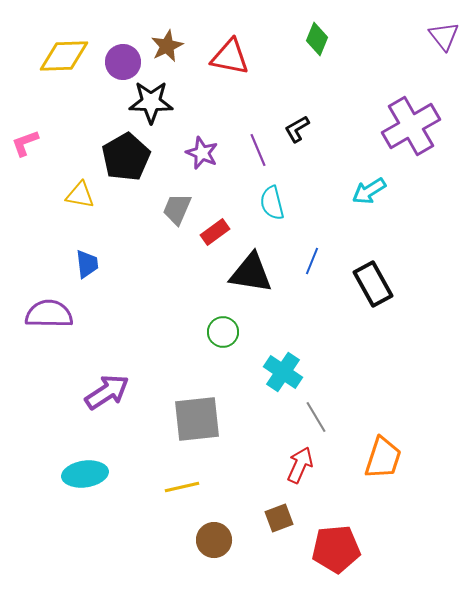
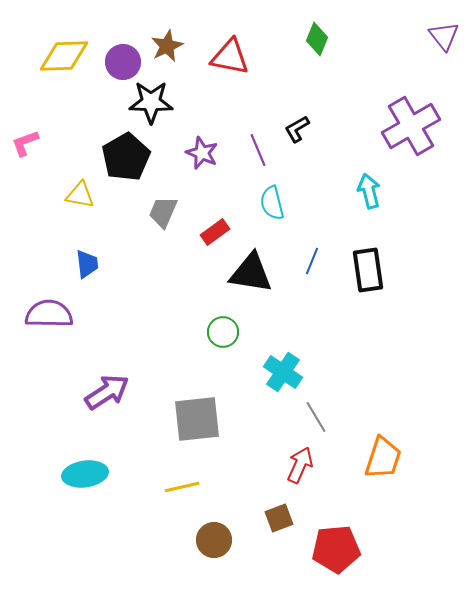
cyan arrow: rotated 108 degrees clockwise
gray trapezoid: moved 14 px left, 3 px down
black rectangle: moved 5 px left, 14 px up; rotated 21 degrees clockwise
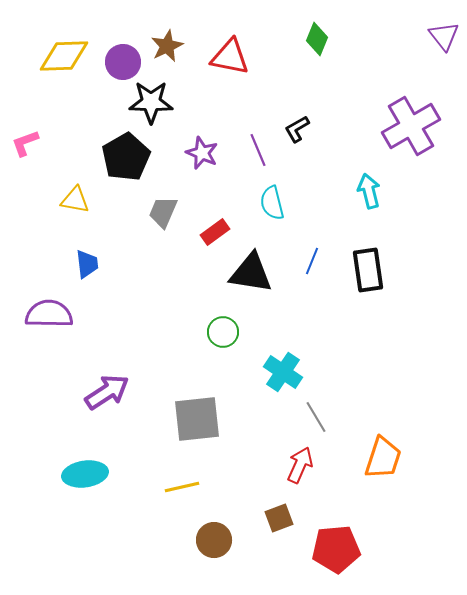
yellow triangle: moved 5 px left, 5 px down
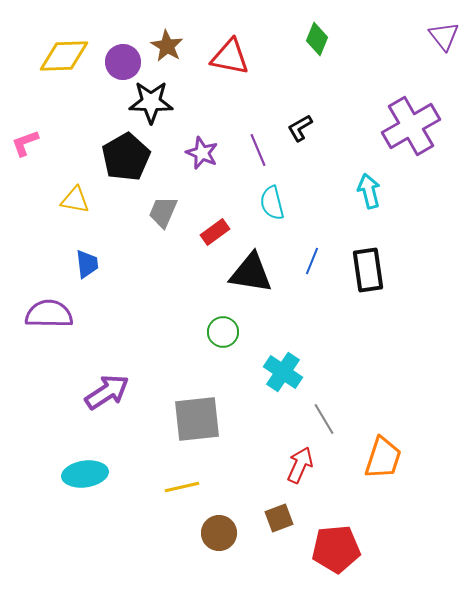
brown star: rotated 16 degrees counterclockwise
black L-shape: moved 3 px right, 1 px up
gray line: moved 8 px right, 2 px down
brown circle: moved 5 px right, 7 px up
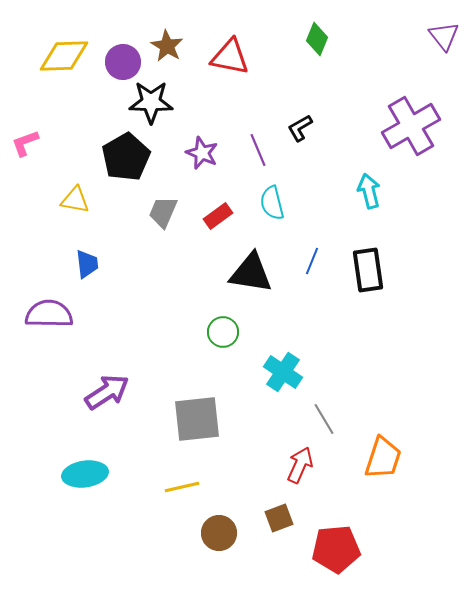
red rectangle: moved 3 px right, 16 px up
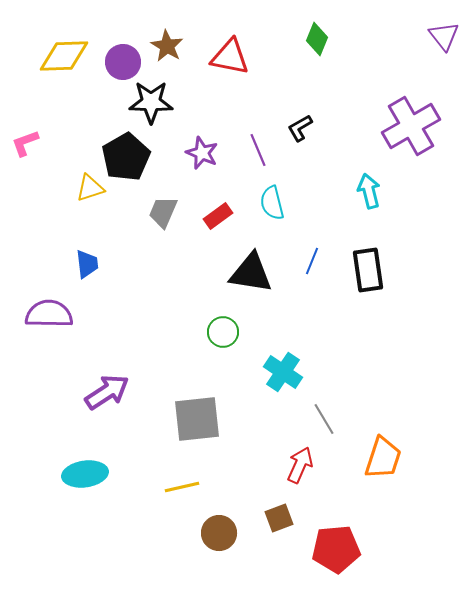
yellow triangle: moved 15 px right, 12 px up; rotated 28 degrees counterclockwise
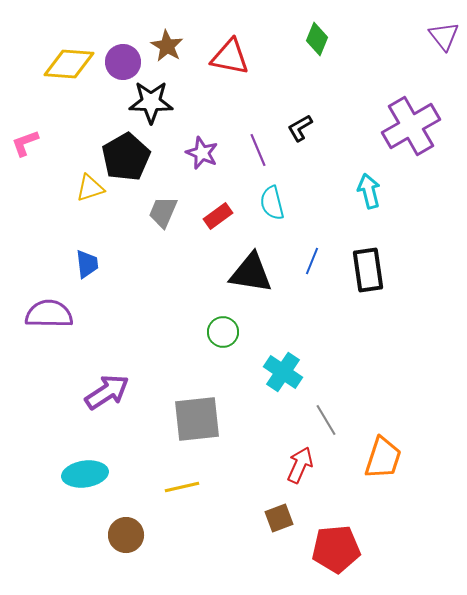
yellow diamond: moved 5 px right, 8 px down; rotated 6 degrees clockwise
gray line: moved 2 px right, 1 px down
brown circle: moved 93 px left, 2 px down
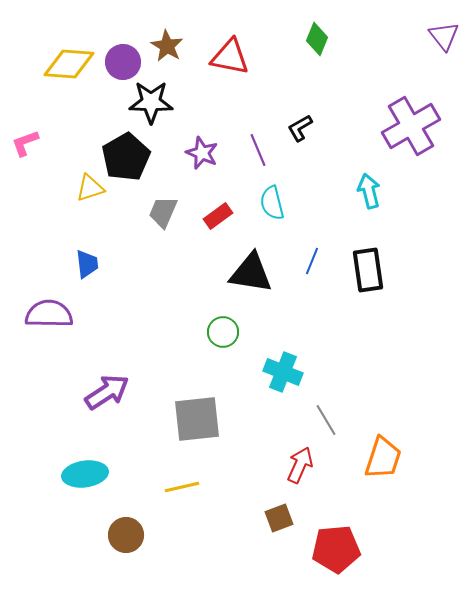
cyan cross: rotated 12 degrees counterclockwise
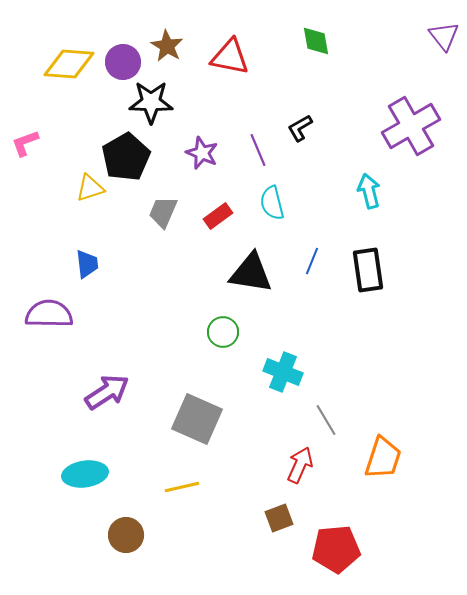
green diamond: moved 1 px left, 2 px down; rotated 32 degrees counterclockwise
gray square: rotated 30 degrees clockwise
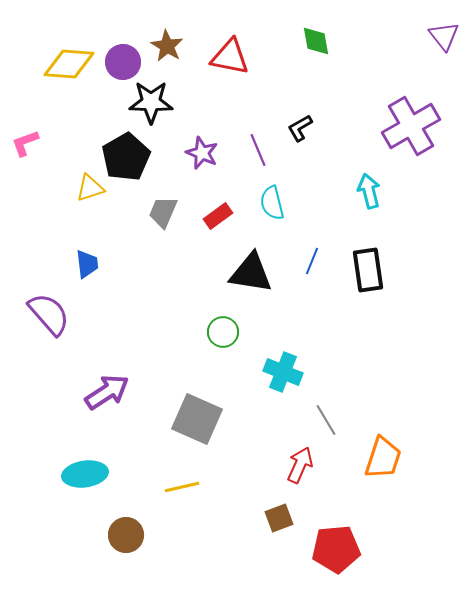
purple semicircle: rotated 48 degrees clockwise
